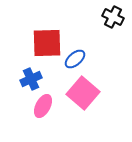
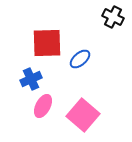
blue ellipse: moved 5 px right
pink square: moved 22 px down
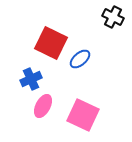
red square: moved 4 px right; rotated 28 degrees clockwise
pink square: rotated 16 degrees counterclockwise
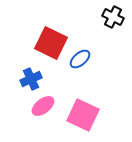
pink ellipse: rotated 25 degrees clockwise
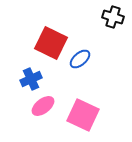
black cross: rotated 10 degrees counterclockwise
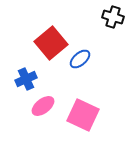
red square: rotated 24 degrees clockwise
blue cross: moved 5 px left
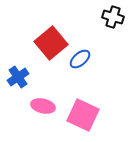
blue cross: moved 8 px left, 2 px up; rotated 10 degrees counterclockwise
pink ellipse: rotated 50 degrees clockwise
